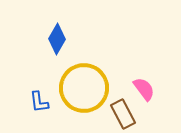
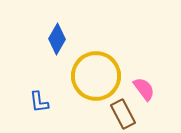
yellow circle: moved 12 px right, 12 px up
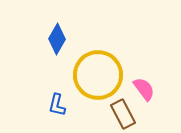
yellow circle: moved 2 px right, 1 px up
blue L-shape: moved 18 px right, 3 px down; rotated 20 degrees clockwise
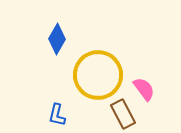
blue L-shape: moved 10 px down
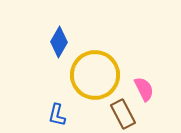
blue diamond: moved 2 px right, 3 px down
yellow circle: moved 3 px left
pink semicircle: rotated 10 degrees clockwise
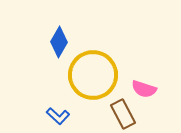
yellow circle: moved 2 px left
pink semicircle: rotated 135 degrees clockwise
blue L-shape: moved 1 px right, 1 px down; rotated 60 degrees counterclockwise
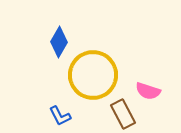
pink semicircle: moved 4 px right, 2 px down
blue L-shape: moved 2 px right; rotated 20 degrees clockwise
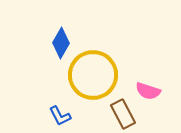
blue diamond: moved 2 px right, 1 px down
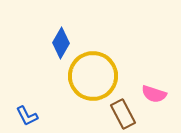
yellow circle: moved 1 px down
pink semicircle: moved 6 px right, 3 px down
blue L-shape: moved 33 px left
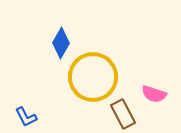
yellow circle: moved 1 px down
blue L-shape: moved 1 px left, 1 px down
